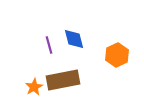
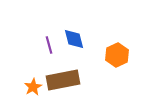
orange star: moved 1 px left
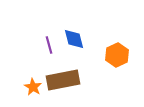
orange star: rotated 12 degrees counterclockwise
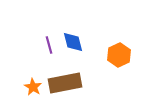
blue diamond: moved 1 px left, 3 px down
orange hexagon: moved 2 px right
brown rectangle: moved 2 px right, 3 px down
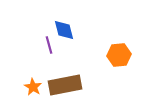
blue diamond: moved 9 px left, 12 px up
orange hexagon: rotated 20 degrees clockwise
brown rectangle: moved 2 px down
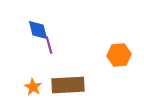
blue diamond: moved 26 px left
brown rectangle: moved 3 px right; rotated 8 degrees clockwise
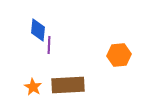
blue diamond: rotated 20 degrees clockwise
purple line: rotated 18 degrees clockwise
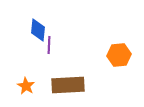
orange star: moved 7 px left, 1 px up
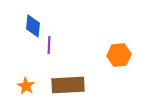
blue diamond: moved 5 px left, 4 px up
